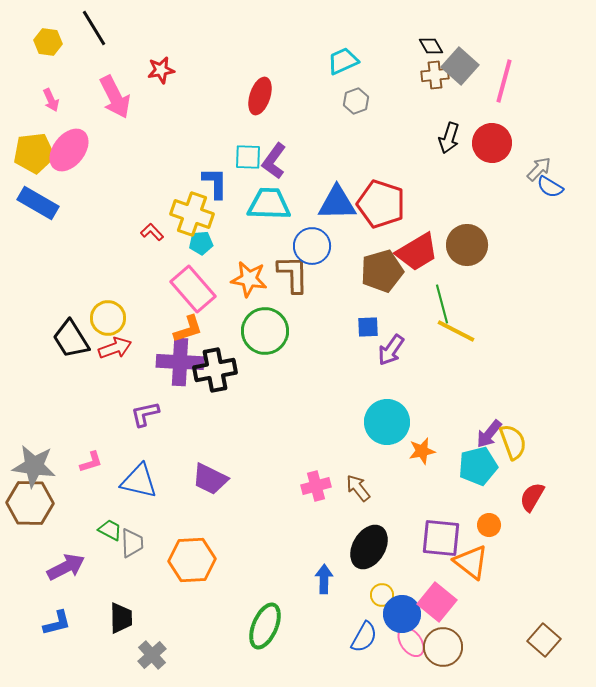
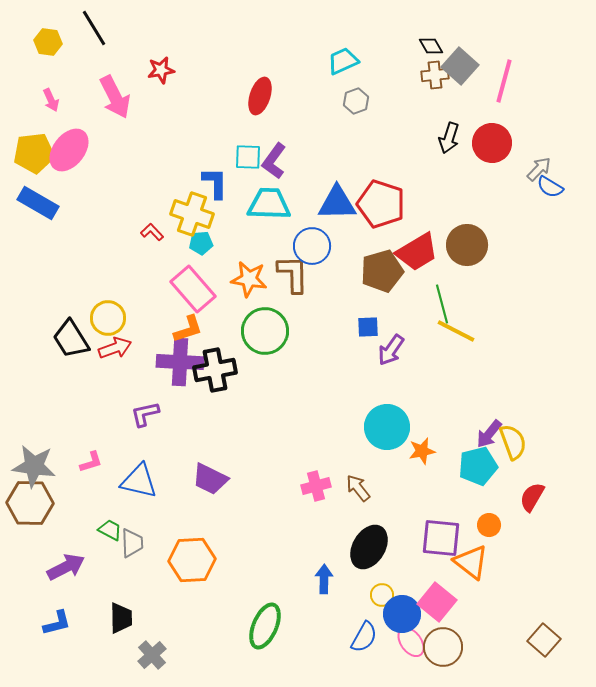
cyan circle at (387, 422): moved 5 px down
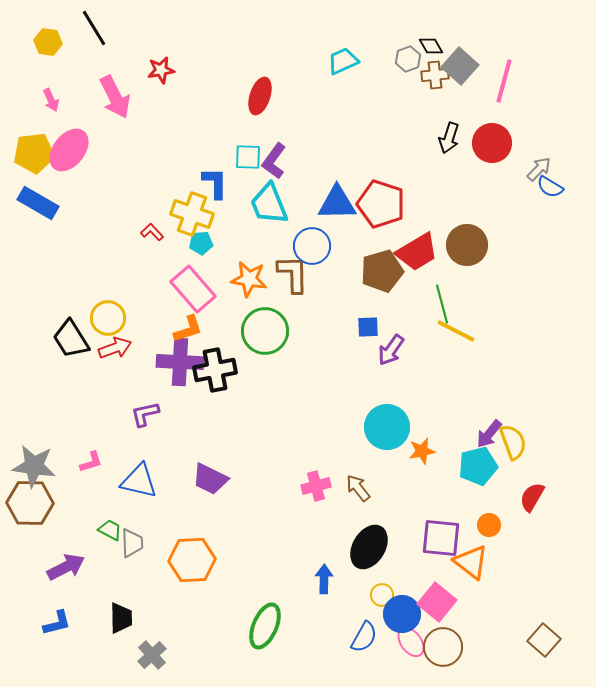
gray hexagon at (356, 101): moved 52 px right, 42 px up
cyan trapezoid at (269, 204): rotated 114 degrees counterclockwise
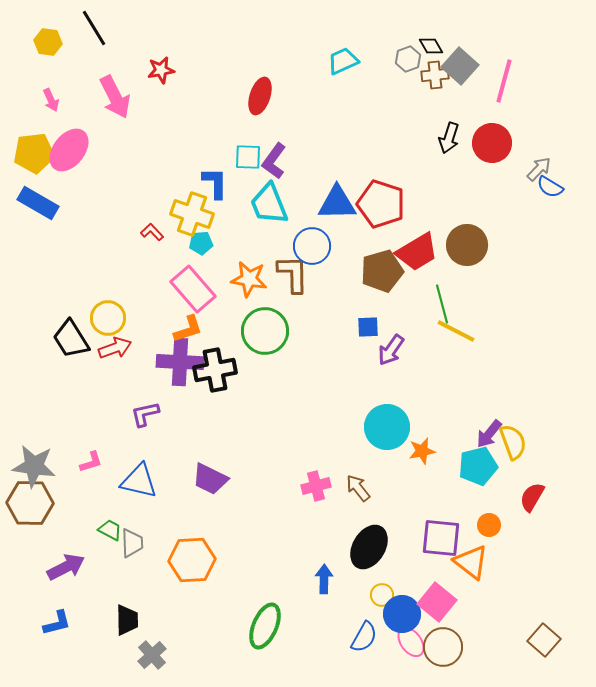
black trapezoid at (121, 618): moved 6 px right, 2 px down
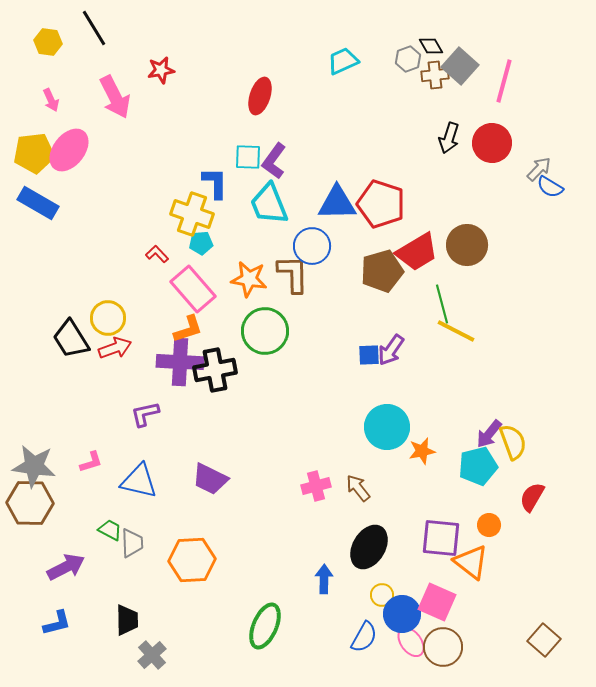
red L-shape at (152, 232): moved 5 px right, 22 px down
blue square at (368, 327): moved 1 px right, 28 px down
pink square at (437, 602): rotated 15 degrees counterclockwise
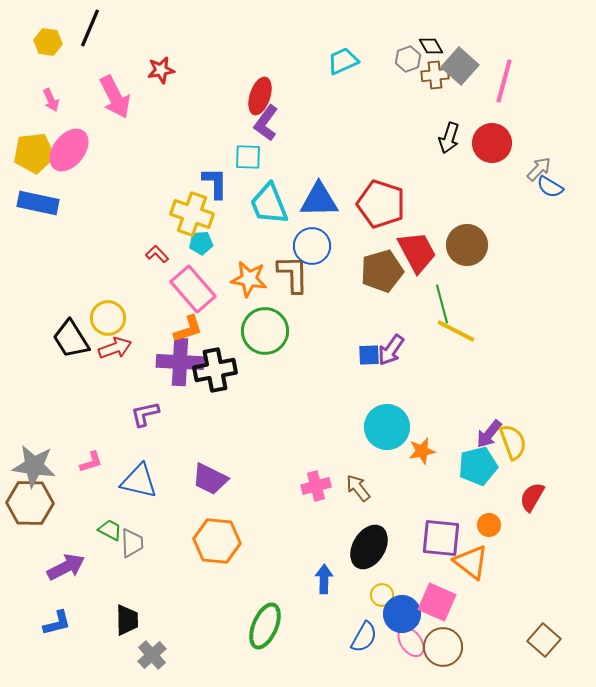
black line at (94, 28): moved 4 px left; rotated 54 degrees clockwise
purple L-shape at (274, 161): moved 8 px left, 38 px up
blue rectangle at (38, 203): rotated 18 degrees counterclockwise
blue triangle at (337, 203): moved 18 px left, 3 px up
red trapezoid at (417, 252): rotated 87 degrees counterclockwise
orange hexagon at (192, 560): moved 25 px right, 19 px up; rotated 9 degrees clockwise
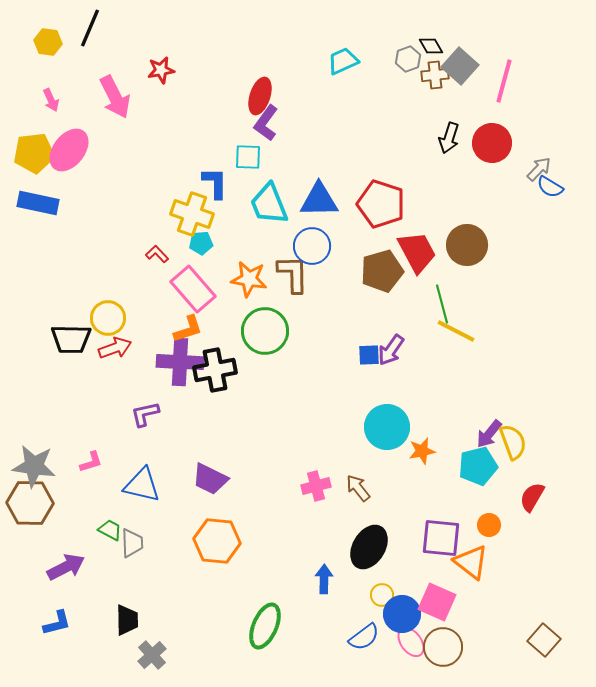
black trapezoid at (71, 339): rotated 57 degrees counterclockwise
blue triangle at (139, 481): moved 3 px right, 4 px down
blue semicircle at (364, 637): rotated 24 degrees clockwise
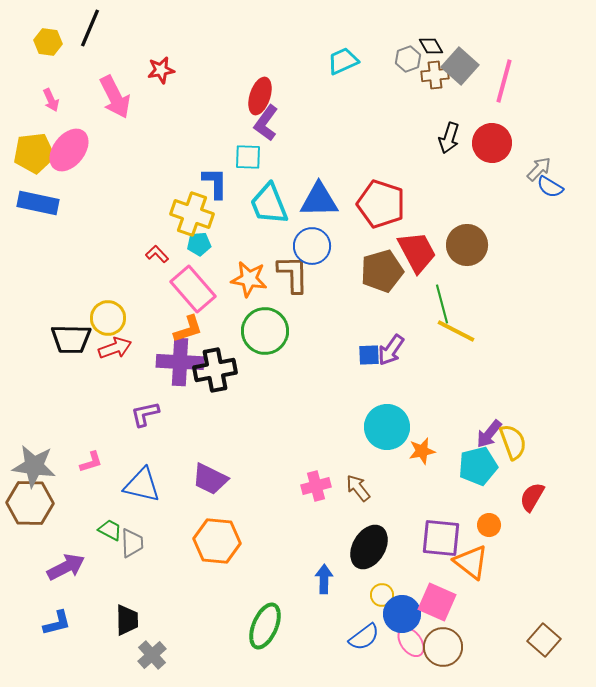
cyan pentagon at (201, 243): moved 2 px left, 1 px down
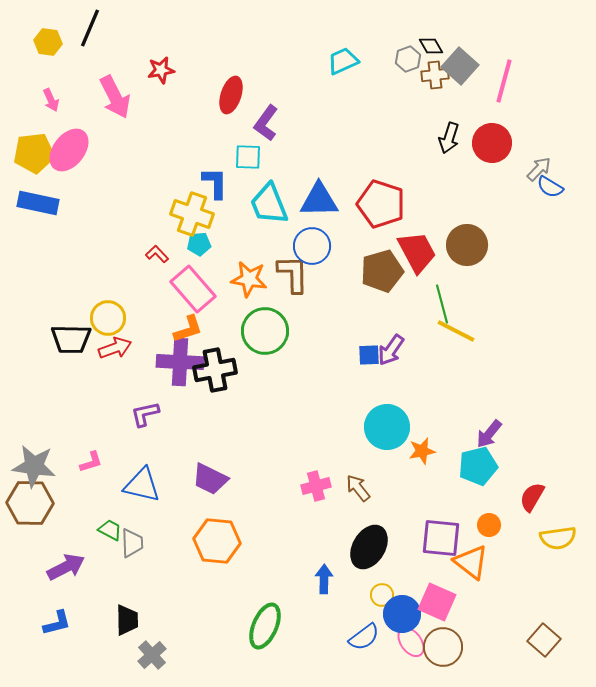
red ellipse at (260, 96): moved 29 px left, 1 px up
yellow semicircle at (513, 442): moved 45 px right, 96 px down; rotated 102 degrees clockwise
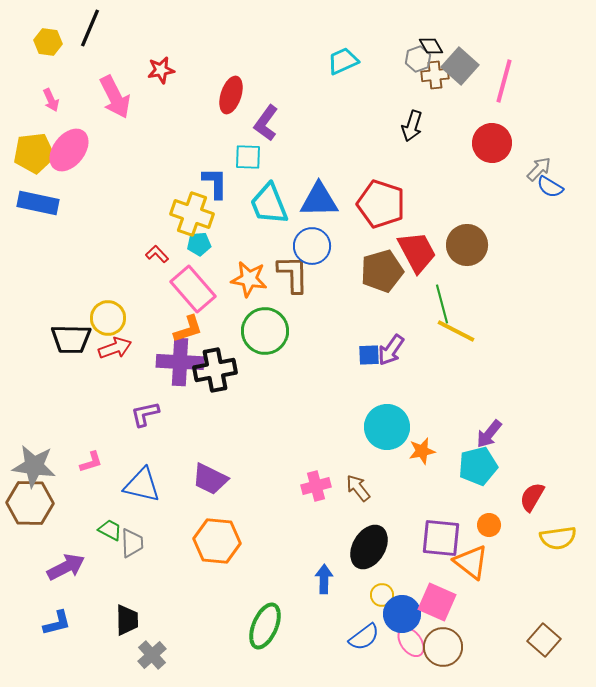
gray hexagon at (408, 59): moved 10 px right
black arrow at (449, 138): moved 37 px left, 12 px up
